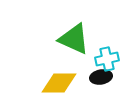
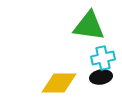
green triangle: moved 15 px right, 13 px up; rotated 16 degrees counterclockwise
cyan cross: moved 4 px left, 1 px up
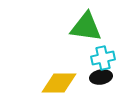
green triangle: moved 3 px left, 1 px down
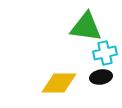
cyan cross: moved 2 px right, 5 px up
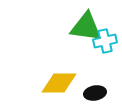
cyan cross: moved 12 px up
black ellipse: moved 6 px left, 16 px down
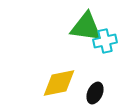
yellow diamond: rotated 12 degrees counterclockwise
black ellipse: rotated 55 degrees counterclockwise
